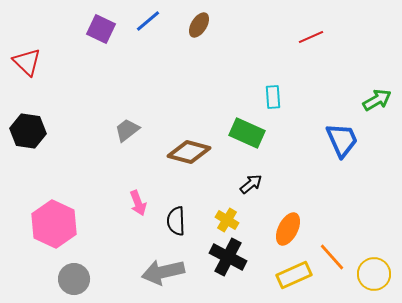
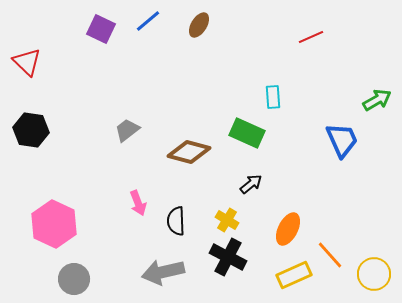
black hexagon: moved 3 px right, 1 px up
orange line: moved 2 px left, 2 px up
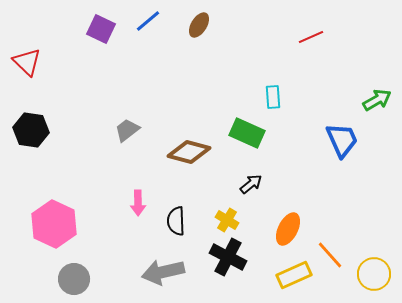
pink arrow: rotated 20 degrees clockwise
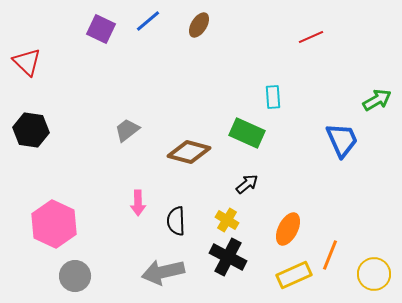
black arrow: moved 4 px left
orange line: rotated 64 degrees clockwise
gray circle: moved 1 px right, 3 px up
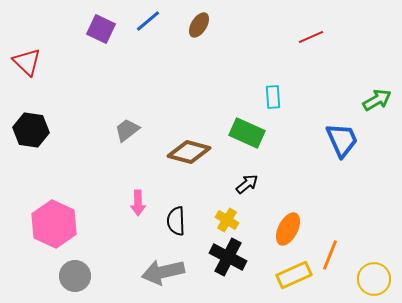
yellow circle: moved 5 px down
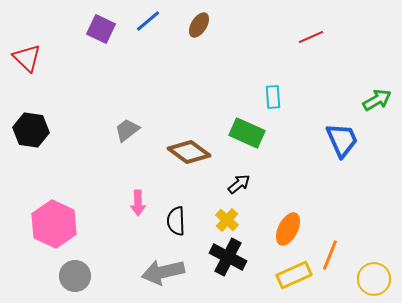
red triangle: moved 4 px up
brown diamond: rotated 21 degrees clockwise
black arrow: moved 8 px left
yellow cross: rotated 10 degrees clockwise
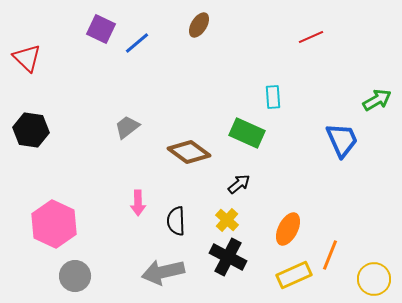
blue line: moved 11 px left, 22 px down
gray trapezoid: moved 3 px up
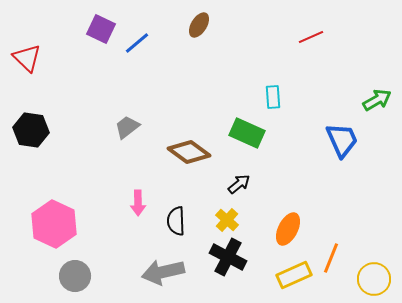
orange line: moved 1 px right, 3 px down
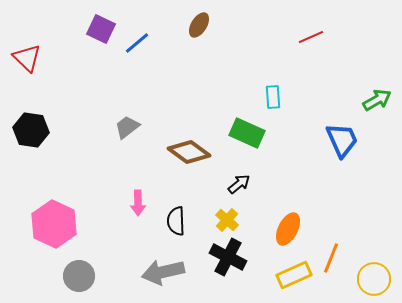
gray circle: moved 4 px right
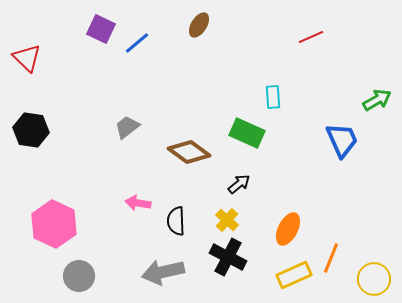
pink arrow: rotated 100 degrees clockwise
